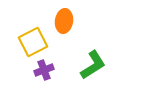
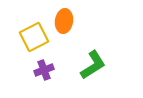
yellow square: moved 1 px right, 5 px up
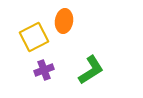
green L-shape: moved 2 px left, 5 px down
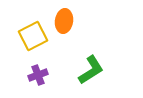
yellow square: moved 1 px left, 1 px up
purple cross: moved 6 px left, 5 px down
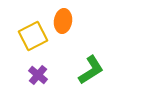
orange ellipse: moved 1 px left
purple cross: rotated 30 degrees counterclockwise
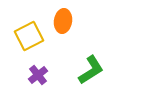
yellow square: moved 4 px left
purple cross: rotated 12 degrees clockwise
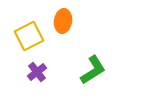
green L-shape: moved 2 px right
purple cross: moved 1 px left, 3 px up
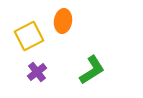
green L-shape: moved 1 px left
